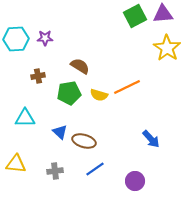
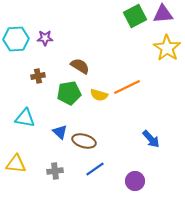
cyan triangle: rotated 10 degrees clockwise
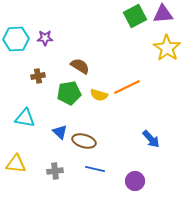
blue line: rotated 48 degrees clockwise
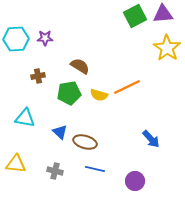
brown ellipse: moved 1 px right, 1 px down
gray cross: rotated 21 degrees clockwise
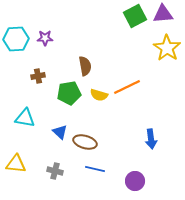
brown semicircle: moved 5 px right; rotated 48 degrees clockwise
blue arrow: rotated 36 degrees clockwise
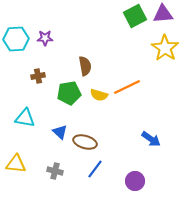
yellow star: moved 2 px left
blue arrow: rotated 48 degrees counterclockwise
blue line: rotated 66 degrees counterclockwise
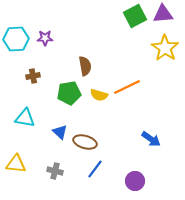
brown cross: moved 5 px left
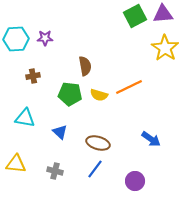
orange line: moved 2 px right
green pentagon: moved 1 px right, 1 px down; rotated 15 degrees clockwise
brown ellipse: moved 13 px right, 1 px down
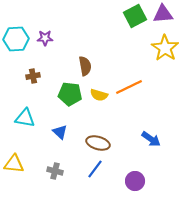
yellow triangle: moved 2 px left
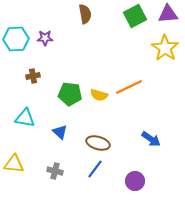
purple triangle: moved 5 px right
brown semicircle: moved 52 px up
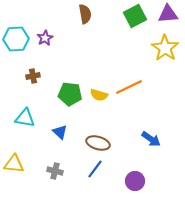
purple star: rotated 28 degrees counterclockwise
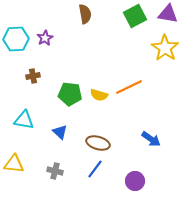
purple triangle: rotated 15 degrees clockwise
cyan triangle: moved 1 px left, 2 px down
